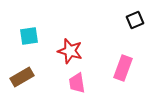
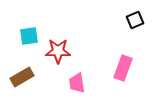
red star: moved 12 px left; rotated 15 degrees counterclockwise
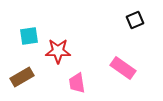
pink rectangle: rotated 75 degrees counterclockwise
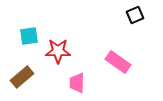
black square: moved 5 px up
pink rectangle: moved 5 px left, 6 px up
brown rectangle: rotated 10 degrees counterclockwise
pink trapezoid: rotated 10 degrees clockwise
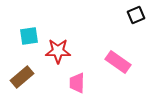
black square: moved 1 px right
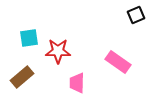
cyan square: moved 2 px down
